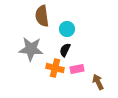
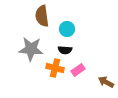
black semicircle: rotated 112 degrees counterclockwise
pink rectangle: moved 1 px right, 1 px down; rotated 24 degrees counterclockwise
brown arrow: moved 8 px right; rotated 35 degrees counterclockwise
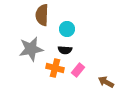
brown semicircle: moved 1 px up; rotated 10 degrees clockwise
gray star: rotated 15 degrees counterclockwise
pink rectangle: rotated 16 degrees counterclockwise
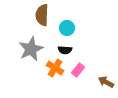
cyan circle: moved 1 px up
gray star: rotated 15 degrees counterclockwise
orange cross: rotated 18 degrees clockwise
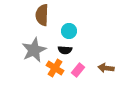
cyan circle: moved 2 px right, 3 px down
gray star: moved 3 px right, 1 px down
brown arrow: moved 14 px up; rotated 21 degrees counterclockwise
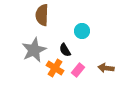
cyan circle: moved 13 px right
black semicircle: rotated 56 degrees clockwise
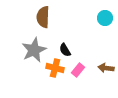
brown semicircle: moved 1 px right, 2 px down
cyan circle: moved 23 px right, 13 px up
orange cross: rotated 18 degrees counterclockwise
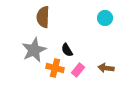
black semicircle: moved 2 px right
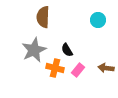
cyan circle: moved 7 px left, 2 px down
